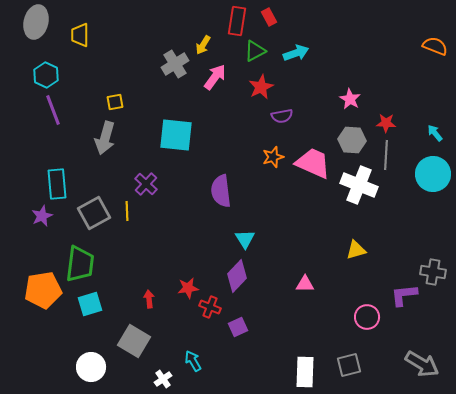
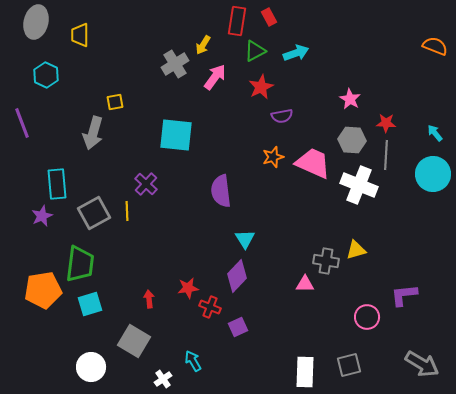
purple line at (53, 110): moved 31 px left, 13 px down
gray arrow at (105, 138): moved 12 px left, 5 px up
gray cross at (433, 272): moved 107 px left, 11 px up
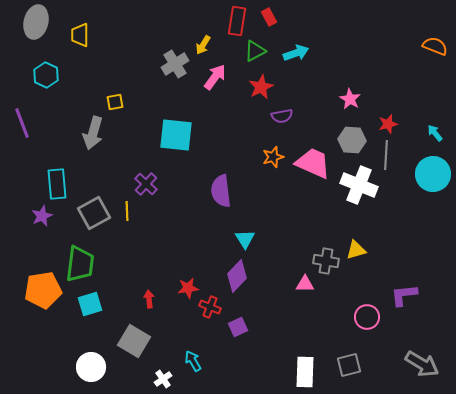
red star at (386, 123): moved 2 px right, 1 px down; rotated 18 degrees counterclockwise
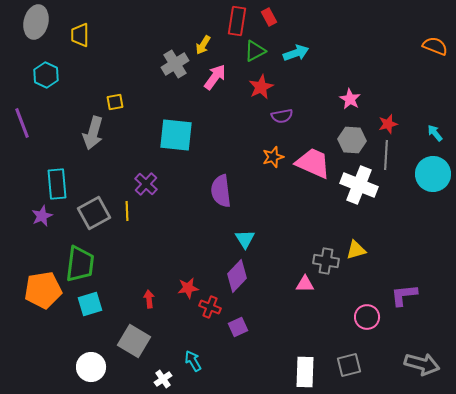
gray arrow at (422, 364): rotated 16 degrees counterclockwise
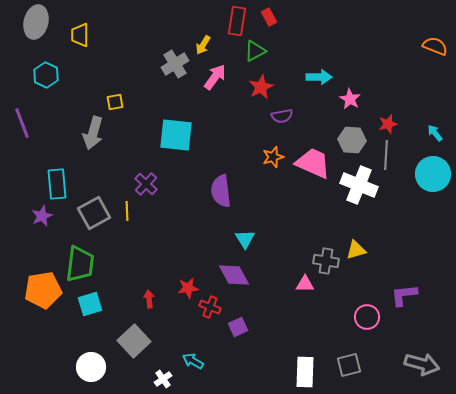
cyan arrow at (296, 53): moved 23 px right, 24 px down; rotated 20 degrees clockwise
purple diamond at (237, 276): moved 3 px left, 1 px up; rotated 72 degrees counterclockwise
gray square at (134, 341): rotated 16 degrees clockwise
cyan arrow at (193, 361): rotated 30 degrees counterclockwise
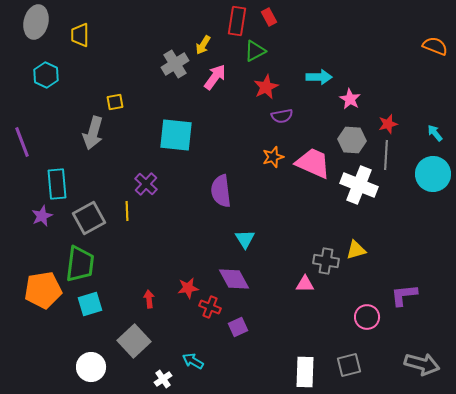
red star at (261, 87): moved 5 px right
purple line at (22, 123): moved 19 px down
gray square at (94, 213): moved 5 px left, 5 px down
purple diamond at (234, 275): moved 4 px down
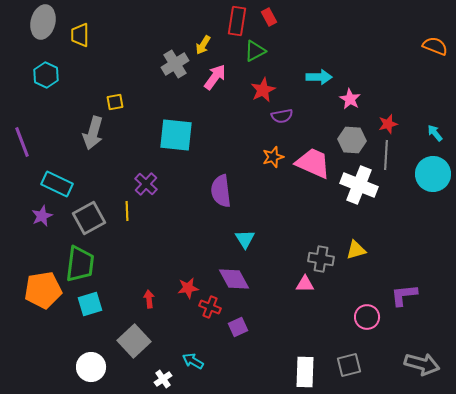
gray ellipse at (36, 22): moved 7 px right
red star at (266, 87): moved 3 px left, 3 px down
cyan rectangle at (57, 184): rotated 60 degrees counterclockwise
gray cross at (326, 261): moved 5 px left, 2 px up
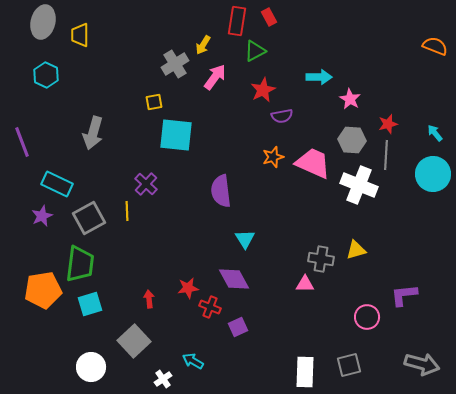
yellow square at (115, 102): moved 39 px right
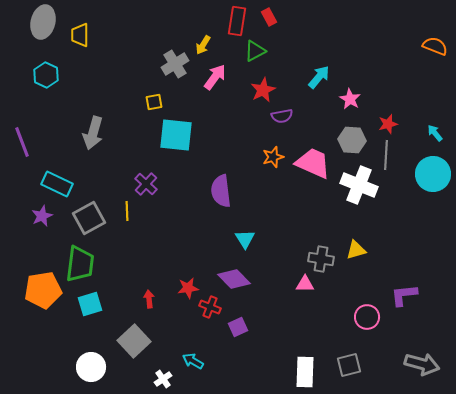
cyan arrow at (319, 77): rotated 50 degrees counterclockwise
purple diamond at (234, 279): rotated 16 degrees counterclockwise
